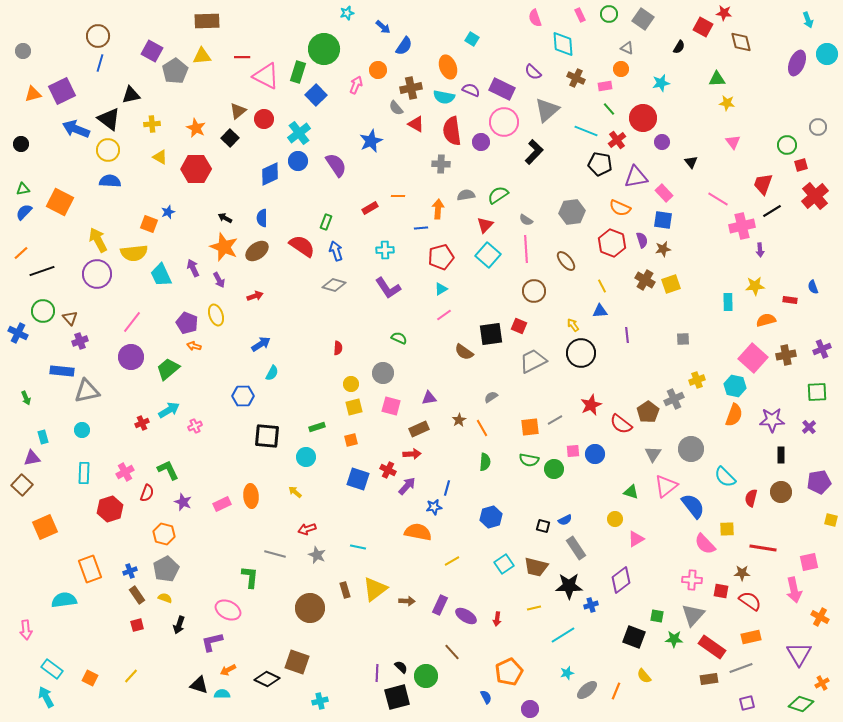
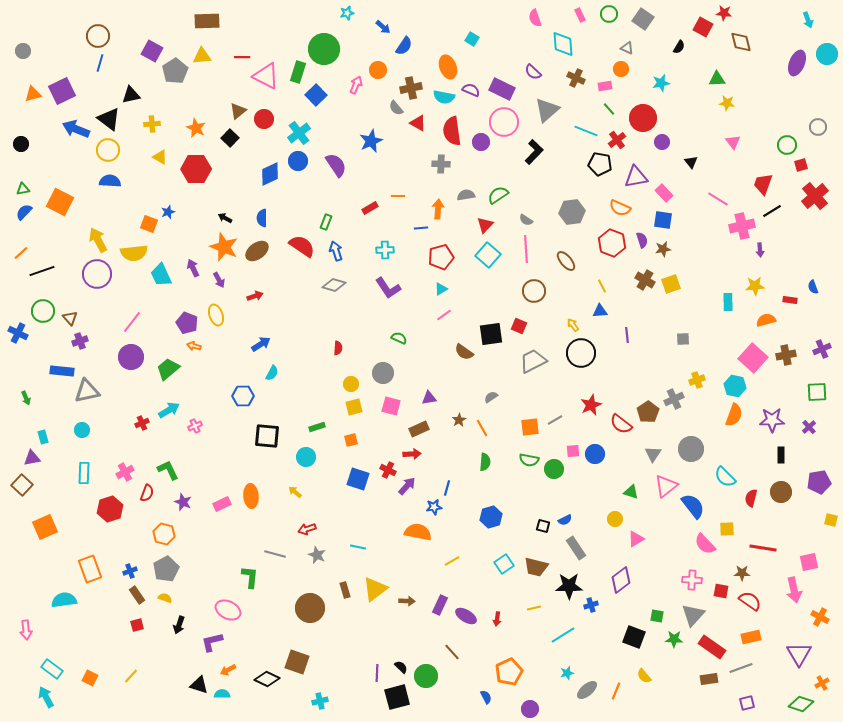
red triangle at (416, 124): moved 2 px right, 1 px up
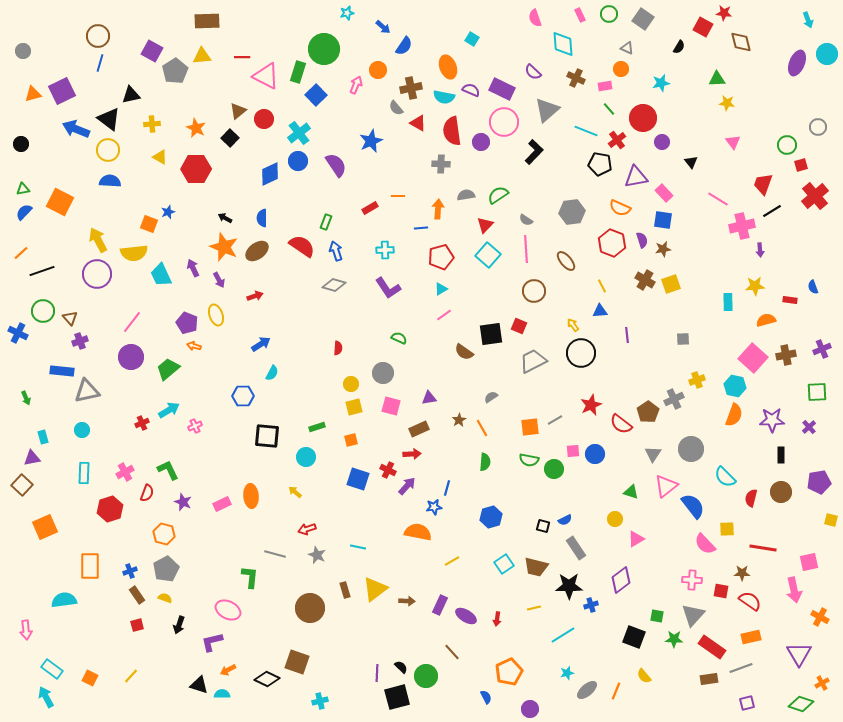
orange rectangle at (90, 569): moved 3 px up; rotated 20 degrees clockwise
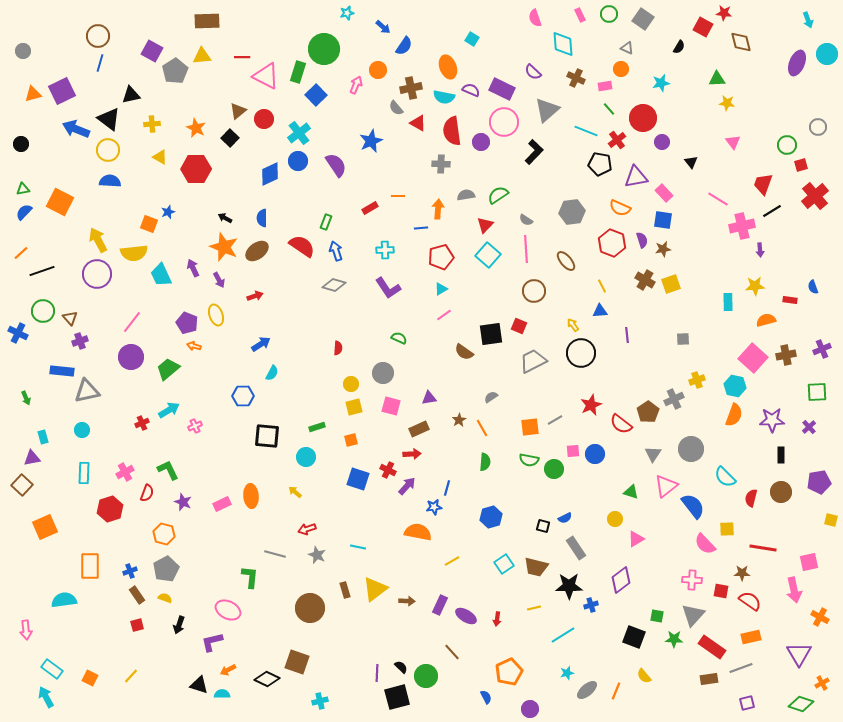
blue semicircle at (565, 520): moved 2 px up
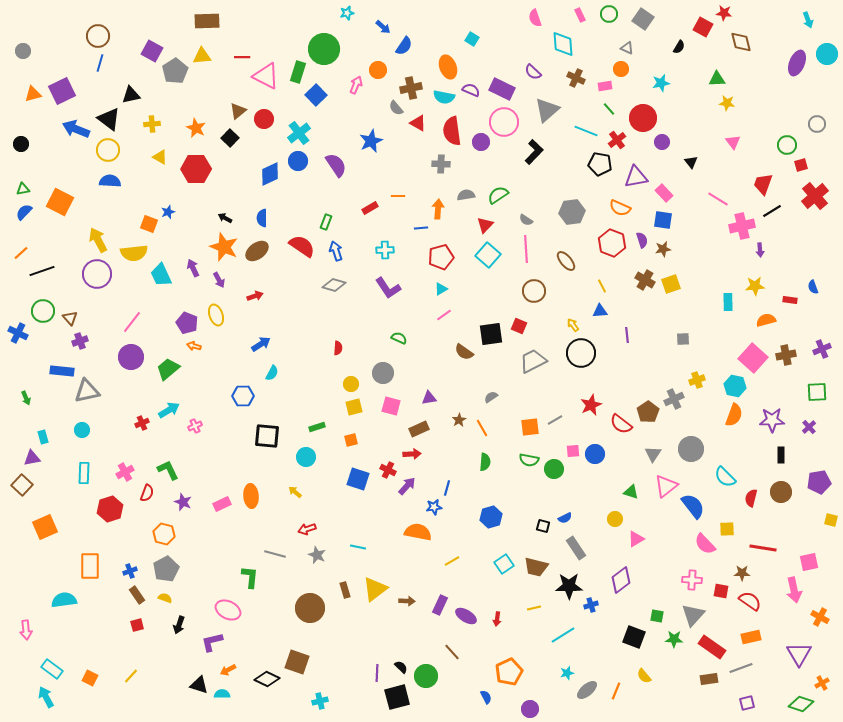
gray circle at (818, 127): moved 1 px left, 3 px up
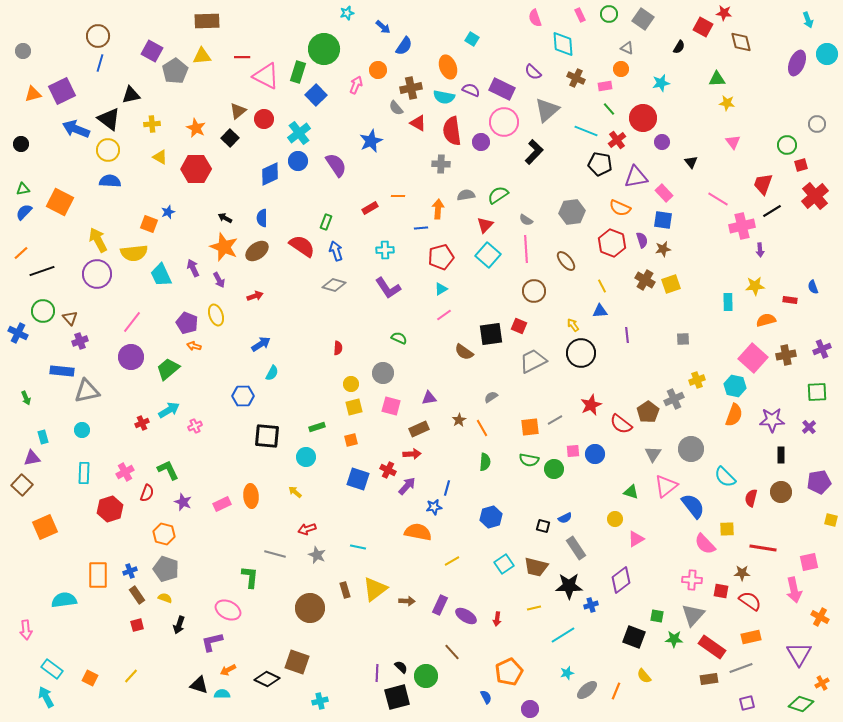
orange rectangle at (90, 566): moved 8 px right, 9 px down
gray pentagon at (166, 569): rotated 25 degrees counterclockwise
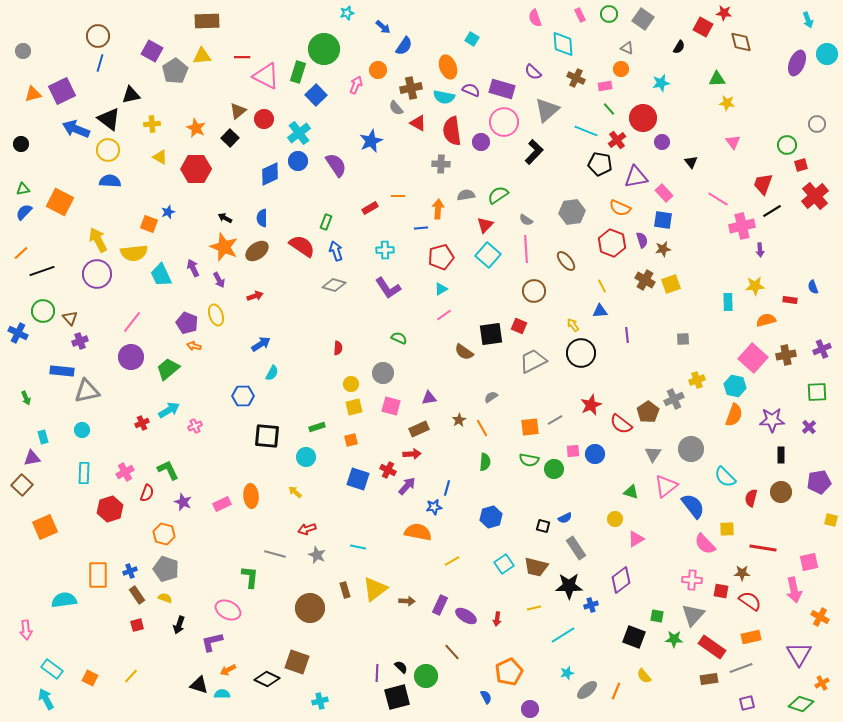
purple rectangle at (502, 89): rotated 10 degrees counterclockwise
cyan arrow at (46, 697): moved 2 px down
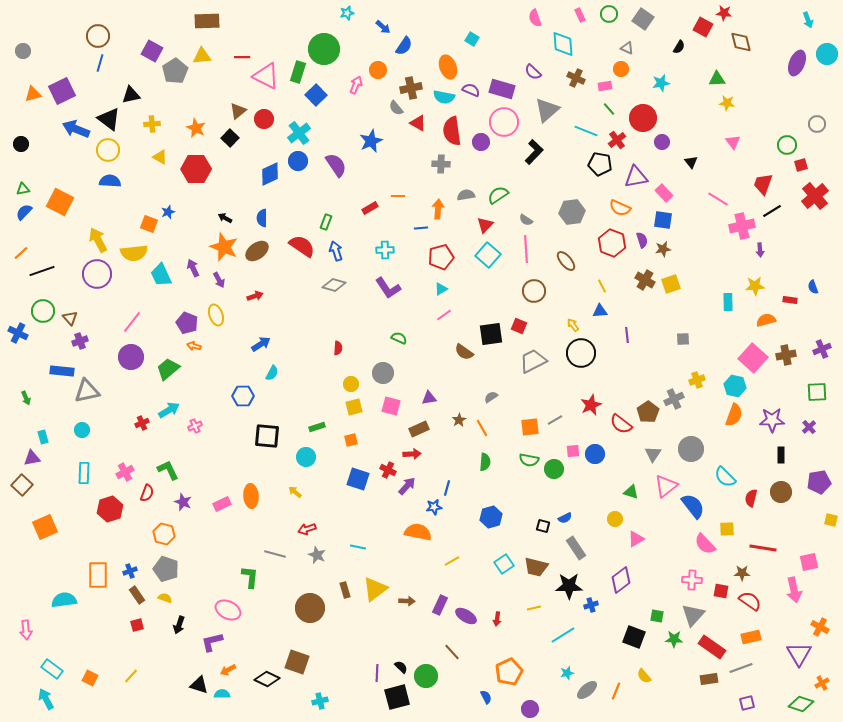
orange cross at (820, 617): moved 10 px down
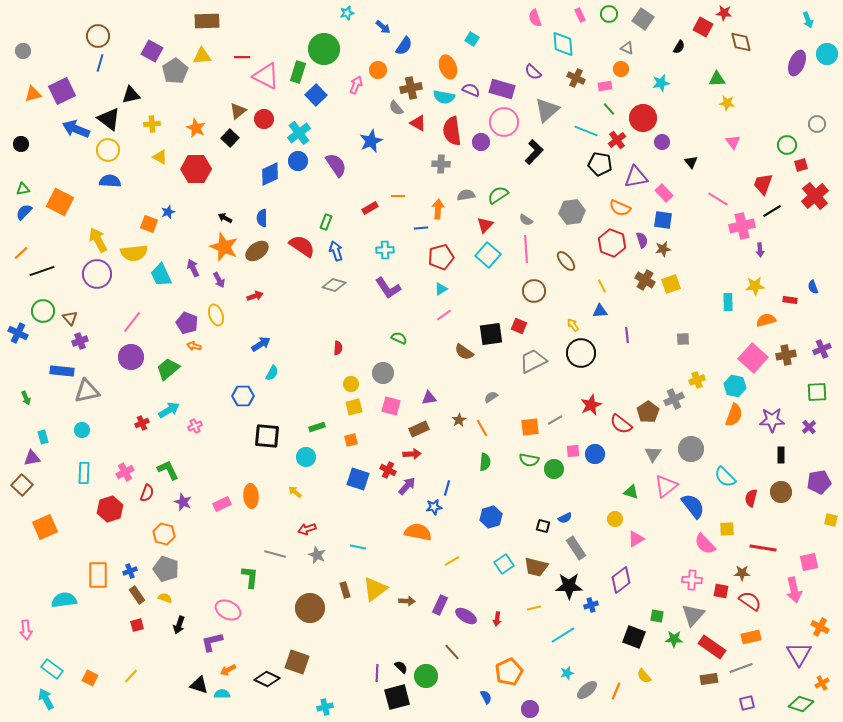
cyan cross at (320, 701): moved 5 px right, 6 px down
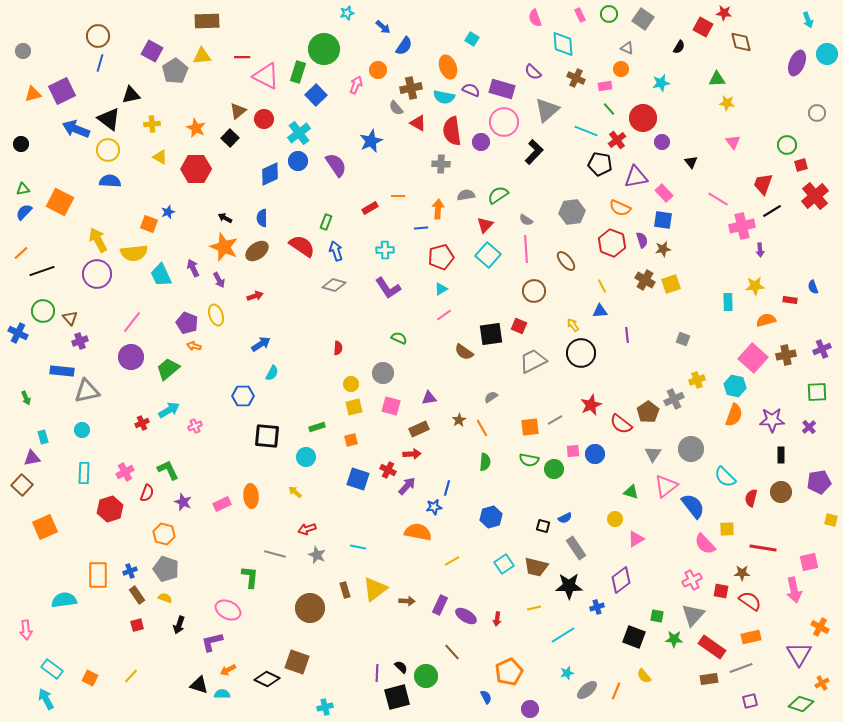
gray circle at (817, 124): moved 11 px up
gray square at (683, 339): rotated 24 degrees clockwise
pink cross at (692, 580): rotated 30 degrees counterclockwise
blue cross at (591, 605): moved 6 px right, 2 px down
purple square at (747, 703): moved 3 px right, 2 px up
